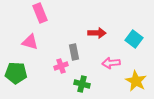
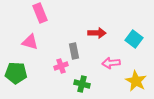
gray rectangle: moved 1 px up
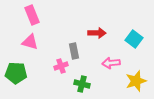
pink rectangle: moved 8 px left, 2 px down
yellow star: rotated 25 degrees clockwise
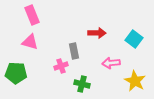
yellow star: moved 1 px left; rotated 25 degrees counterclockwise
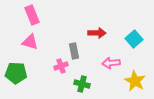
cyan square: rotated 12 degrees clockwise
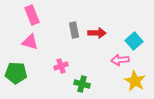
cyan square: moved 2 px down
gray rectangle: moved 21 px up
pink arrow: moved 9 px right, 3 px up
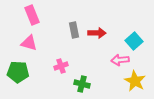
pink triangle: moved 1 px left, 1 px down
green pentagon: moved 2 px right, 1 px up
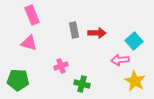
green pentagon: moved 8 px down
